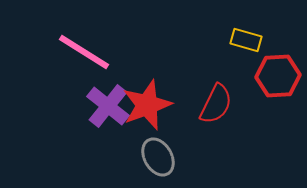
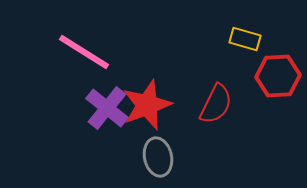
yellow rectangle: moved 1 px left, 1 px up
purple cross: moved 1 px left, 2 px down
gray ellipse: rotated 18 degrees clockwise
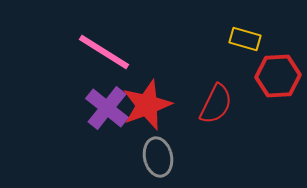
pink line: moved 20 px right
